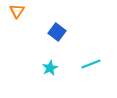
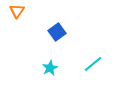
blue square: rotated 18 degrees clockwise
cyan line: moved 2 px right; rotated 18 degrees counterclockwise
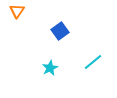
blue square: moved 3 px right, 1 px up
cyan line: moved 2 px up
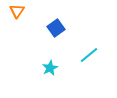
blue square: moved 4 px left, 3 px up
cyan line: moved 4 px left, 7 px up
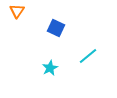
blue square: rotated 30 degrees counterclockwise
cyan line: moved 1 px left, 1 px down
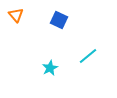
orange triangle: moved 1 px left, 4 px down; rotated 14 degrees counterclockwise
blue square: moved 3 px right, 8 px up
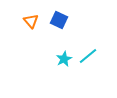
orange triangle: moved 15 px right, 6 px down
cyan star: moved 14 px right, 9 px up
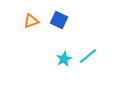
orange triangle: rotated 49 degrees clockwise
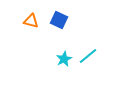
orange triangle: rotated 35 degrees clockwise
